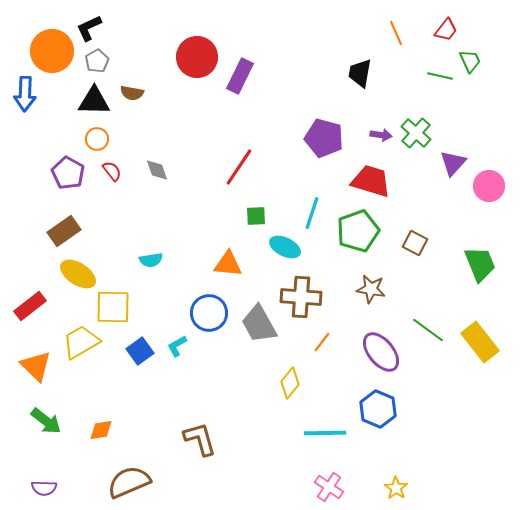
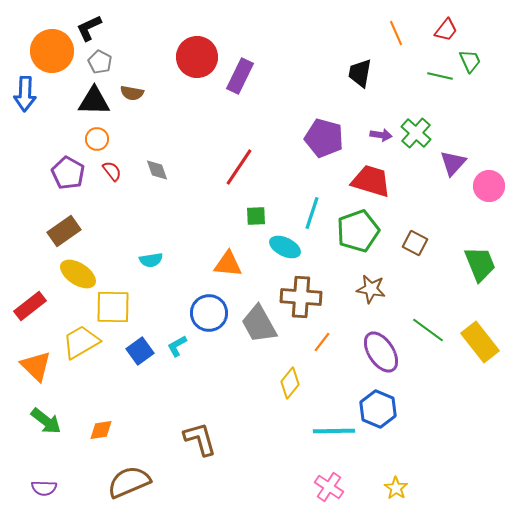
gray pentagon at (97, 61): moved 3 px right, 1 px down; rotated 15 degrees counterclockwise
purple ellipse at (381, 352): rotated 6 degrees clockwise
cyan line at (325, 433): moved 9 px right, 2 px up
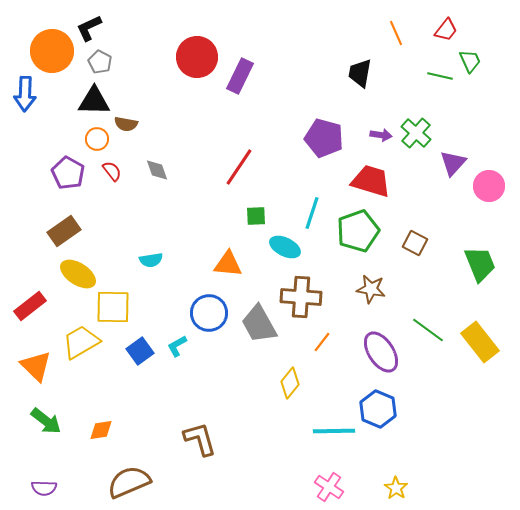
brown semicircle at (132, 93): moved 6 px left, 31 px down
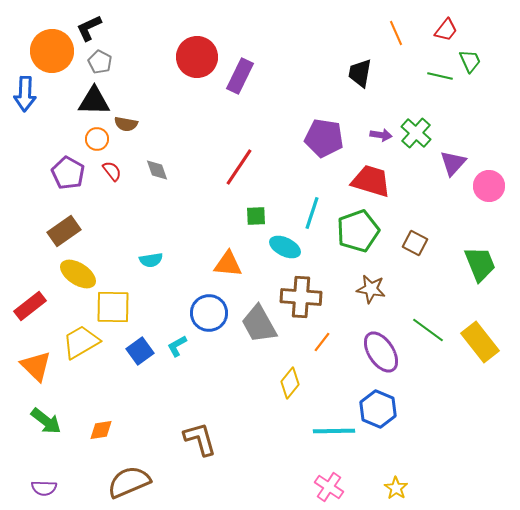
purple pentagon at (324, 138): rotated 6 degrees counterclockwise
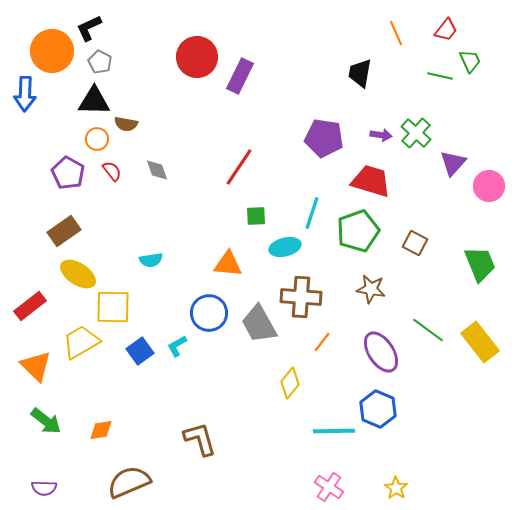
cyan ellipse at (285, 247): rotated 40 degrees counterclockwise
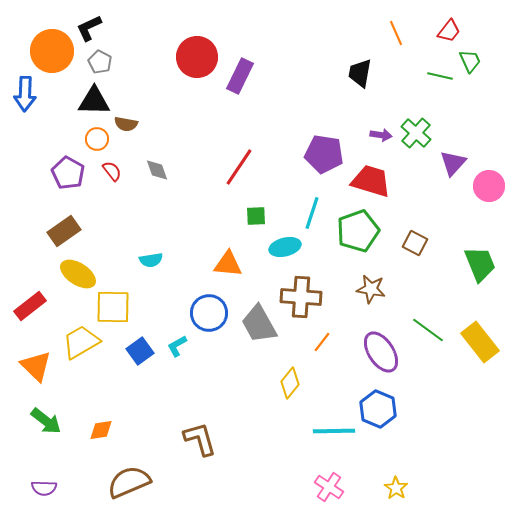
red trapezoid at (446, 30): moved 3 px right, 1 px down
purple pentagon at (324, 138): moved 16 px down
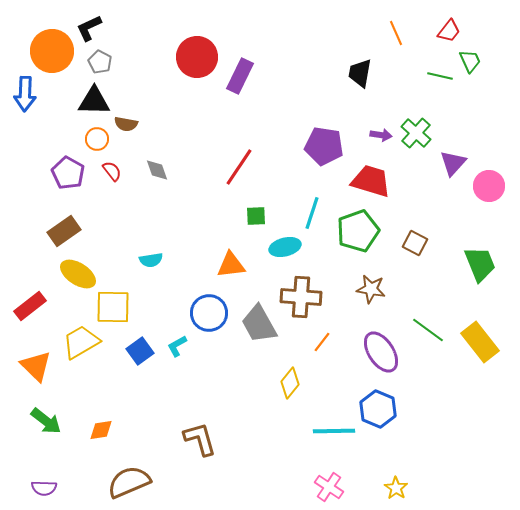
purple pentagon at (324, 154): moved 8 px up
orange triangle at (228, 264): moved 3 px right, 1 px down; rotated 12 degrees counterclockwise
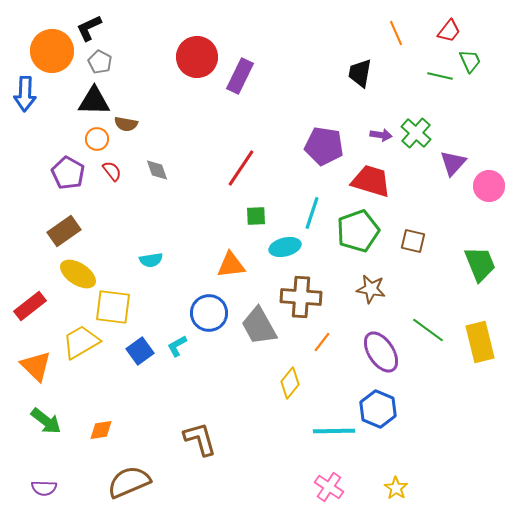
red line at (239, 167): moved 2 px right, 1 px down
brown square at (415, 243): moved 2 px left, 2 px up; rotated 15 degrees counterclockwise
yellow square at (113, 307): rotated 6 degrees clockwise
gray trapezoid at (259, 324): moved 2 px down
yellow rectangle at (480, 342): rotated 24 degrees clockwise
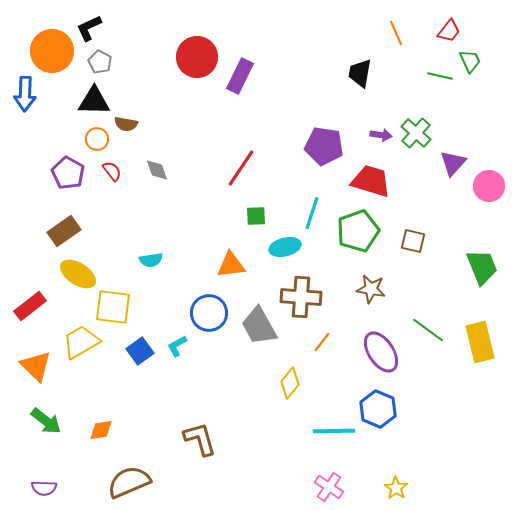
green trapezoid at (480, 264): moved 2 px right, 3 px down
